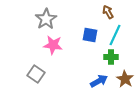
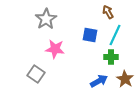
pink star: moved 2 px right, 4 px down
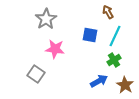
cyan line: moved 1 px down
green cross: moved 3 px right, 3 px down; rotated 32 degrees counterclockwise
brown star: moved 6 px down
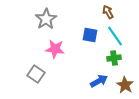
cyan line: rotated 60 degrees counterclockwise
green cross: moved 2 px up; rotated 24 degrees clockwise
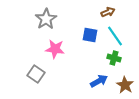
brown arrow: rotated 96 degrees clockwise
green cross: rotated 24 degrees clockwise
